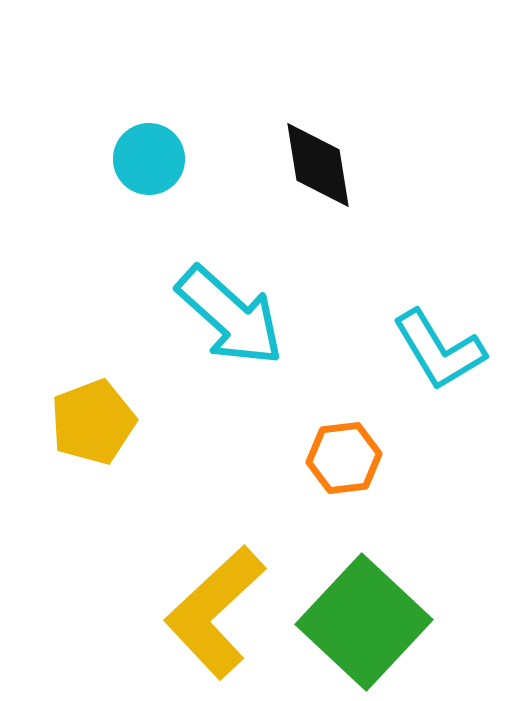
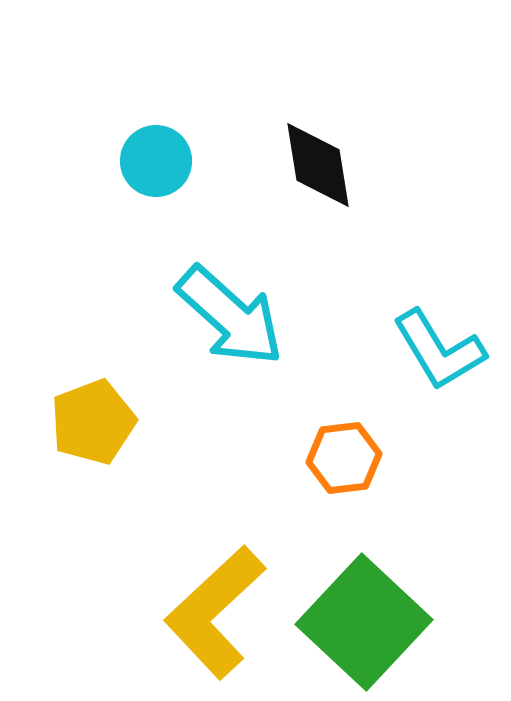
cyan circle: moved 7 px right, 2 px down
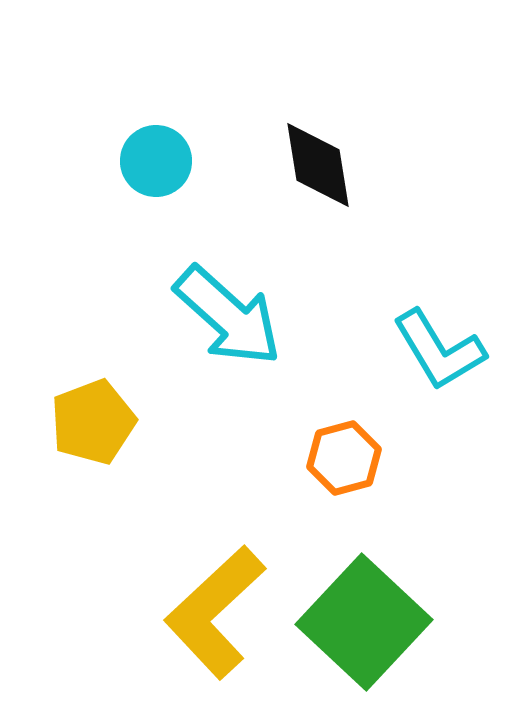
cyan arrow: moved 2 px left
orange hexagon: rotated 8 degrees counterclockwise
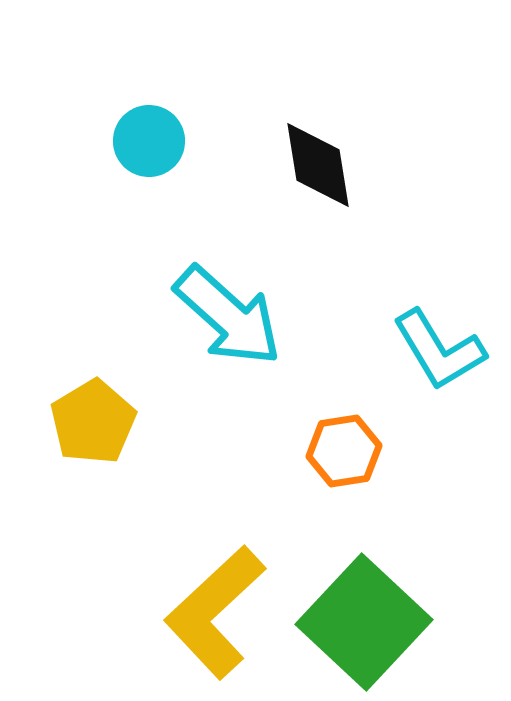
cyan circle: moved 7 px left, 20 px up
yellow pentagon: rotated 10 degrees counterclockwise
orange hexagon: moved 7 px up; rotated 6 degrees clockwise
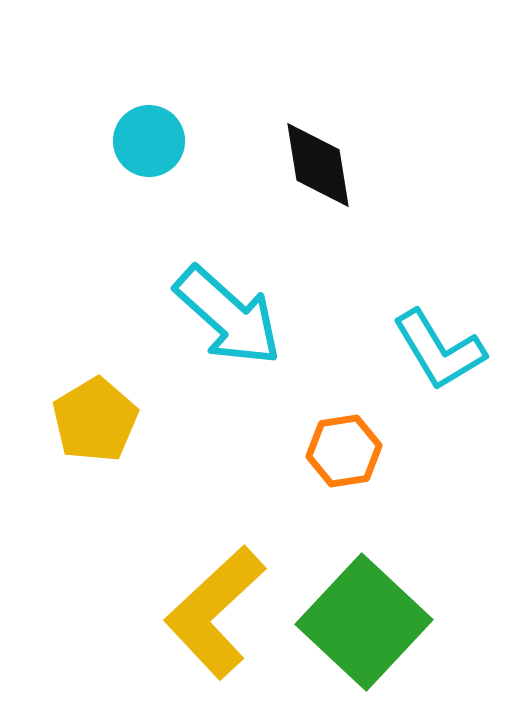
yellow pentagon: moved 2 px right, 2 px up
